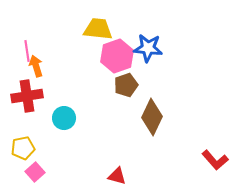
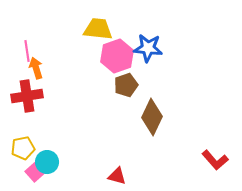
orange arrow: moved 2 px down
cyan circle: moved 17 px left, 44 px down
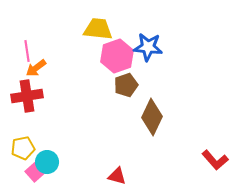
blue star: moved 1 px up
orange arrow: rotated 110 degrees counterclockwise
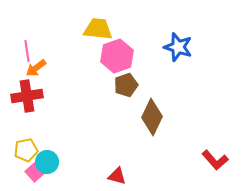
blue star: moved 30 px right; rotated 12 degrees clockwise
yellow pentagon: moved 3 px right, 2 px down
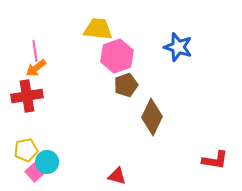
pink line: moved 8 px right
red L-shape: rotated 40 degrees counterclockwise
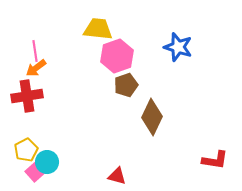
yellow pentagon: rotated 15 degrees counterclockwise
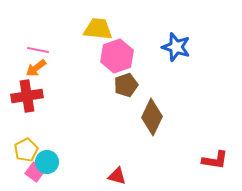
blue star: moved 2 px left
pink line: moved 3 px right, 1 px up; rotated 70 degrees counterclockwise
pink square: rotated 12 degrees counterclockwise
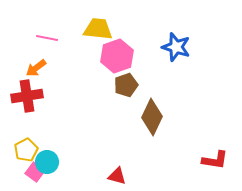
pink line: moved 9 px right, 12 px up
